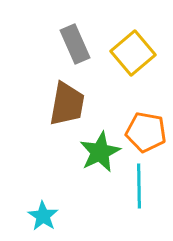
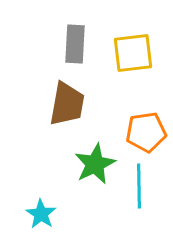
gray rectangle: rotated 27 degrees clockwise
yellow square: rotated 33 degrees clockwise
orange pentagon: rotated 18 degrees counterclockwise
green star: moved 5 px left, 12 px down
cyan star: moved 2 px left, 2 px up
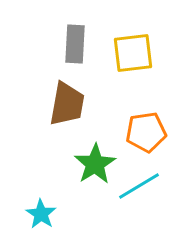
green star: rotated 6 degrees counterclockwise
cyan line: rotated 60 degrees clockwise
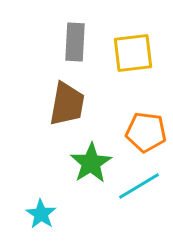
gray rectangle: moved 2 px up
orange pentagon: rotated 15 degrees clockwise
green star: moved 4 px left, 1 px up
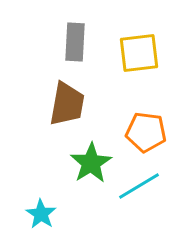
yellow square: moved 6 px right
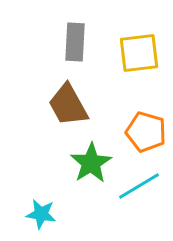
brown trapezoid: moved 1 px right, 1 px down; rotated 141 degrees clockwise
orange pentagon: rotated 9 degrees clockwise
cyan star: rotated 24 degrees counterclockwise
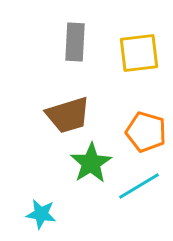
brown trapezoid: moved 10 px down; rotated 78 degrees counterclockwise
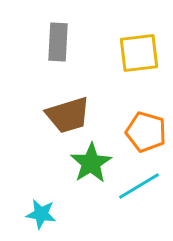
gray rectangle: moved 17 px left
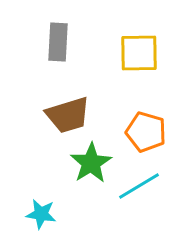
yellow square: rotated 6 degrees clockwise
